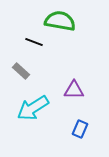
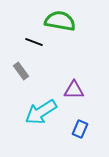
gray rectangle: rotated 12 degrees clockwise
cyan arrow: moved 8 px right, 4 px down
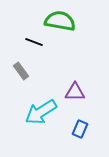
purple triangle: moved 1 px right, 2 px down
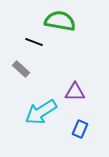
gray rectangle: moved 2 px up; rotated 12 degrees counterclockwise
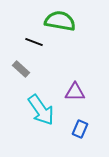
cyan arrow: moved 2 px up; rotated 92 degrees counterclockwise
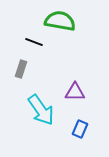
gray rectangle: rotated 66 degrees clockwise
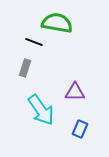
green semicircle: moved 3 px left, 2 px down
gray rectangle: moved 4 px right, 1 px up
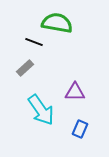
gray rectangle: rotated 30 degrees clockwise
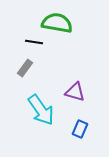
black line: rotated 12 degrees counterclockwise
gray rectangle: rotated 12 degrees counterclockwise
purple triangle: rotated 15 degrees clockwise
